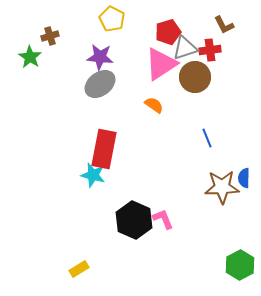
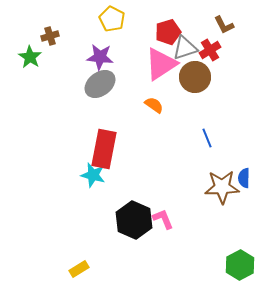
red cross: rotated 25 degrees counterclockwise
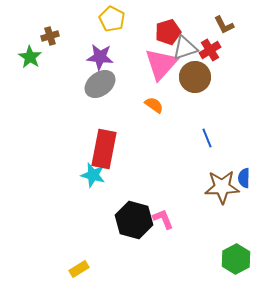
pink triangle: rotated 15 degrees counterclockwise
black hexagon: rotated 9 degrees counterclockwise
green hexagon: moved 4 px left, 6 px up
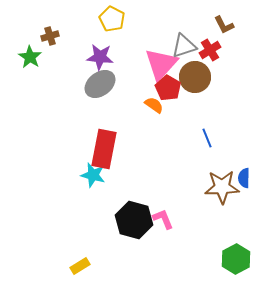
red pentagon: moved 56 px down; rotated 25 degrees counterclockwise
gray triangle: moved 1 px left, 2 px up
yellow rectangle: moved 1 px right, 3 px up
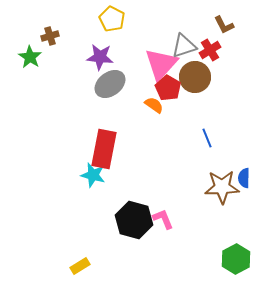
gray ellipse: moved 10 px right
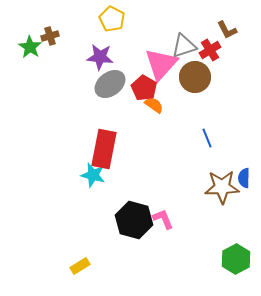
brown L-shape: moved 3 px right, 5 px down
green star: moved 10 px up
red pentagon: moved 24 px left
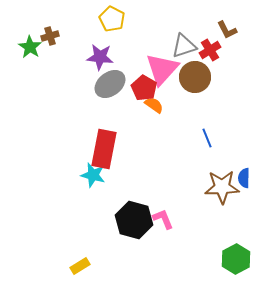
pink triangle: moved 1 px right, 5 px down
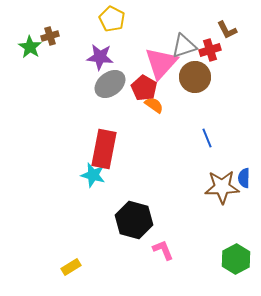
red cross: rotated 15 degrees clockwise
pink triangle: moved 1 px left, 6 px up
pink L-shape: moved 31 px down
yellow rectangle: moved 9 px left, 1 px down
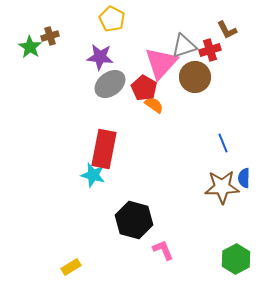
blue line: moved 16 px right, 5 px down
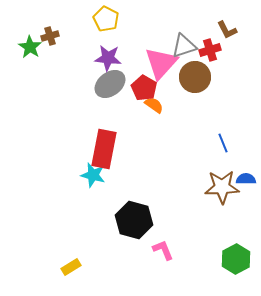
yellow pentagon: moved 6 px left
purple star: moved 8 px right, 1 px down
blue semicircle: moved 2 px right, 1 px down; rotated 90 degrees clockwise
